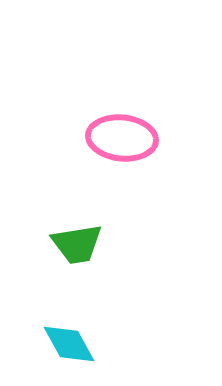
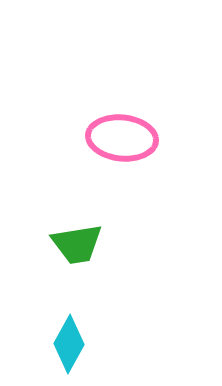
cyan diamond: rotated 58 degrees clockwise
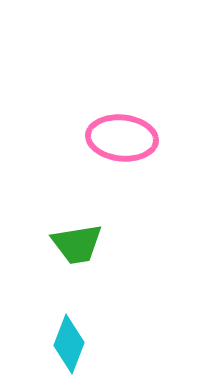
cyan diamond: rotated 8 degrees counterclockwise
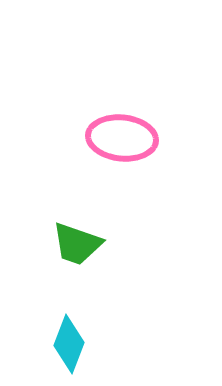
green trapezoid: rotated 28 degrees clockwise
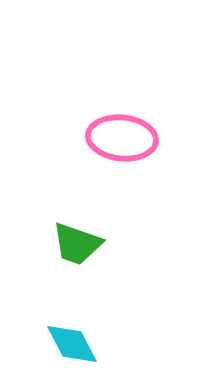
cyan diamond: moved 3 px right; rotated 48 degrees counterclockwise
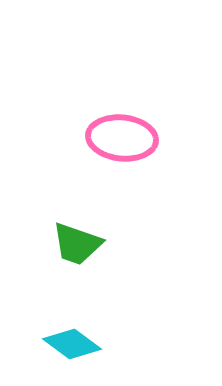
cyan diamond: rotated 26 degrees counterclockwise
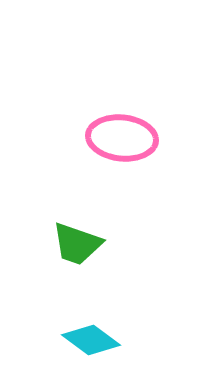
cyan diamond: moved 19 px right, 4 px up
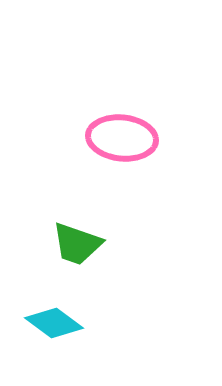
cyan diamond: moved 37 px left, 17 px up
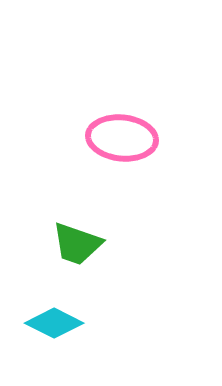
cyan diamond: rotated 10 degrees counterclockwise
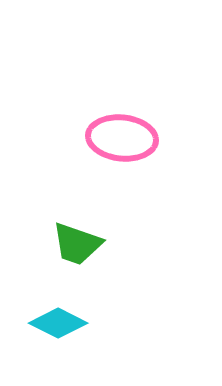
cyan diamond: moved 4 px right
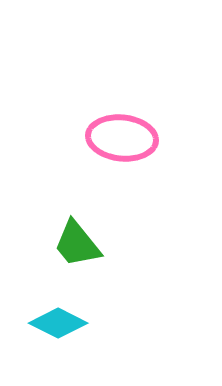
green trapezoid: rotated 32 degrees clockwise
